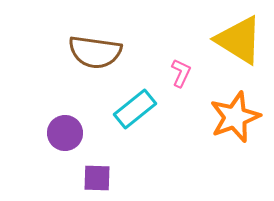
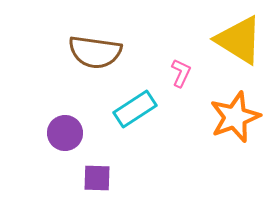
cyan rectangle: rotated 6 degrees clockwise
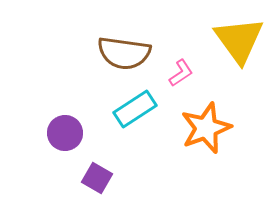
yellow triangle: rotated 22 degrees clockwise
brown semicircle: moved 29 px right, 1 px down
pink L-shape: rotated 32 degrees clockwise
orange star: moved 29 px left, 11 px down
purple square: rotated 28 degrees clockwise
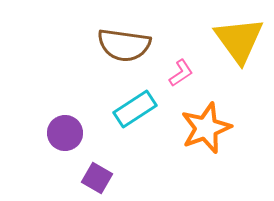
brown semicircle: moved 8 px up
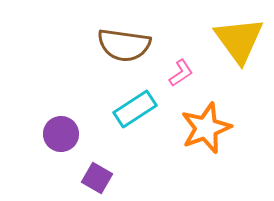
purple circle: moved 4 px left, 1 px down
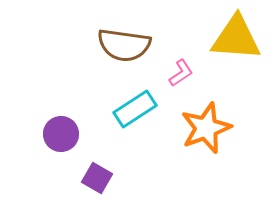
yellow triangle: moved 3 px left, 2 px up; rotated 50 degrees counterclockwise
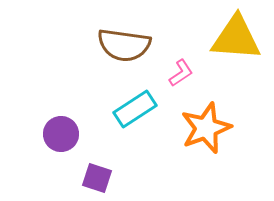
purple square: rotated 12 degrees counterclockwise
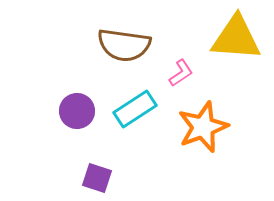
orange star: moved 3 px left, 1 px up
purple circle: moved 16 px right, 23 px up
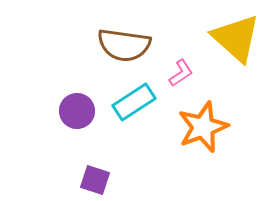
yellow triangle: rotated 38 degrees clockwise
cyan rectangle: moved 1 px left, 7 px up
purple square: moved 2 px left, 2 px down
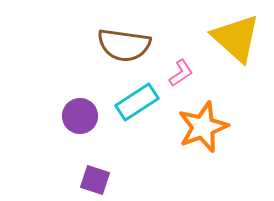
cyan rectangle: moved 3 px right
purple circle: moved 3 px right, 5 px down
